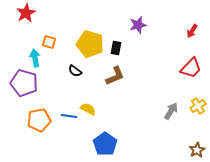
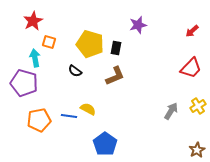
red star: moved 7 px right, 8 px down
red arrow: rotated 16 degrees clockwise
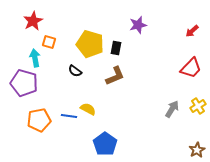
gray arrow: moved 1 px right, 2 px up
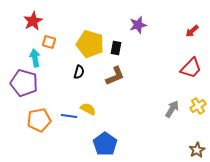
black semicircle: moved 4 px right, 1 px down; rotated 112 degrees counterclockwise
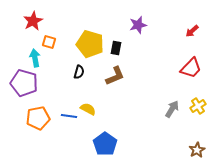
orange pentagon: moved 1 px left, 2 px up
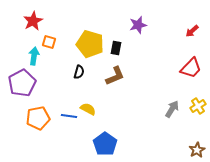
cyan arrow: moved 1 px left, 2 px up; rotated 18 degrees clockwise
purple pentagon: moved 2 px left; rotated 28 degrees clockwise
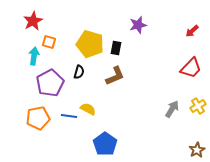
purple pentagon: moved 28 px right
